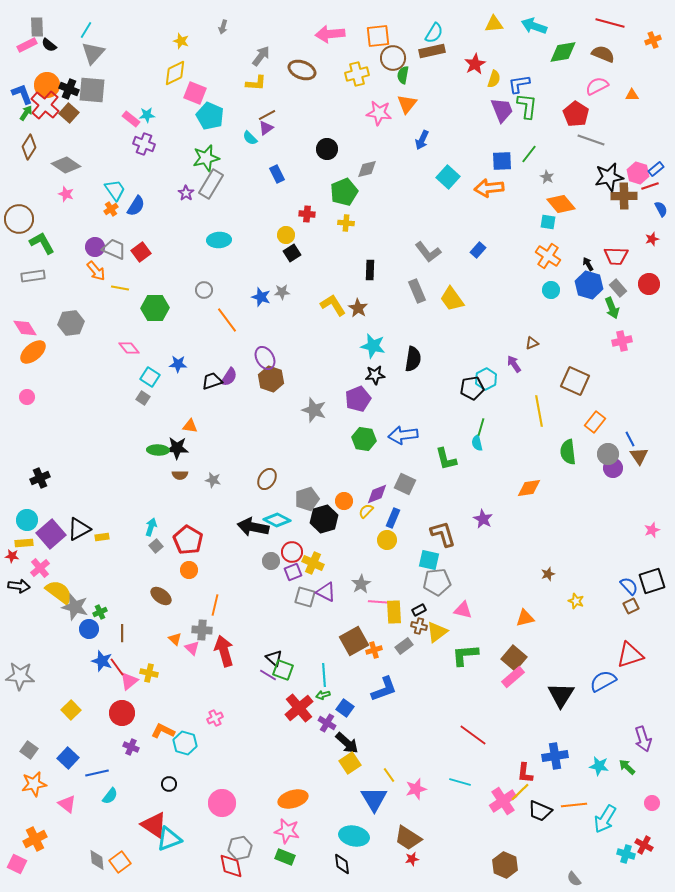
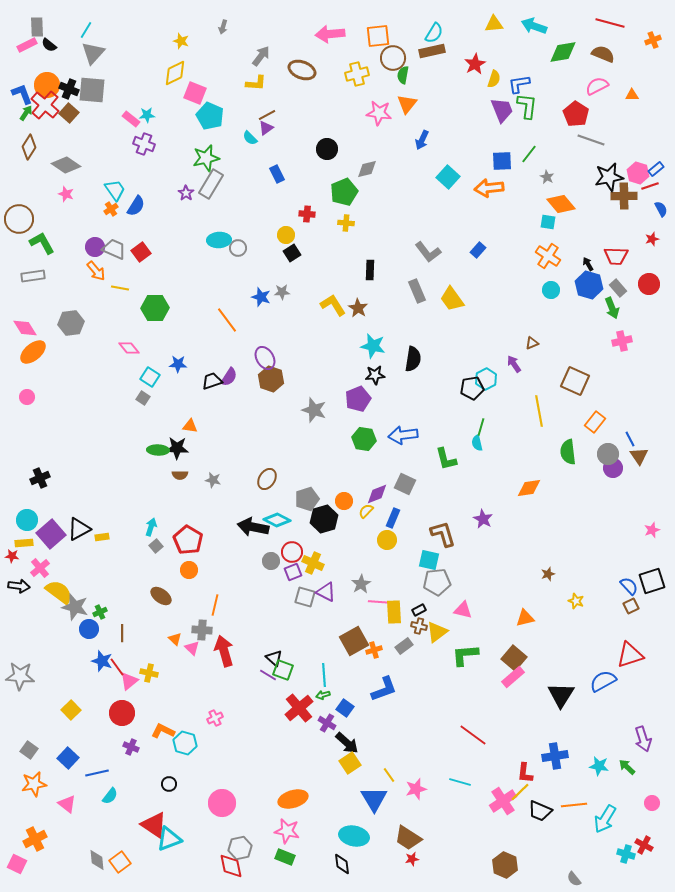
gray circle at (204, 290): moved 34 px right, 42 px up
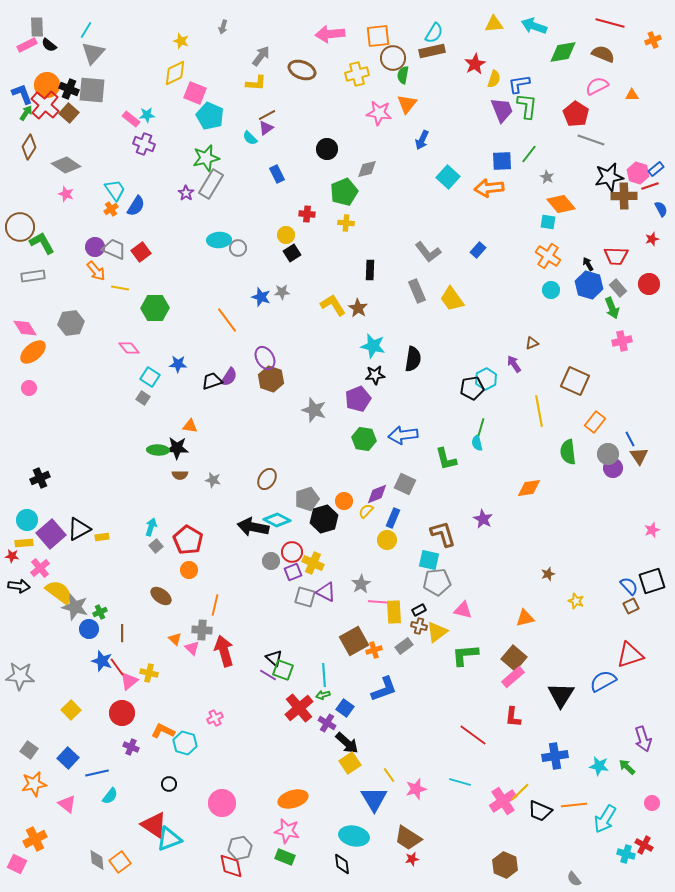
brown circle at (19, 219): moved 1 px right, 8 px down
pink circle at (27, 397): moved 2 px right, 9 px up
red L-shape at (525, 773): moved 12 px left, 56 px up
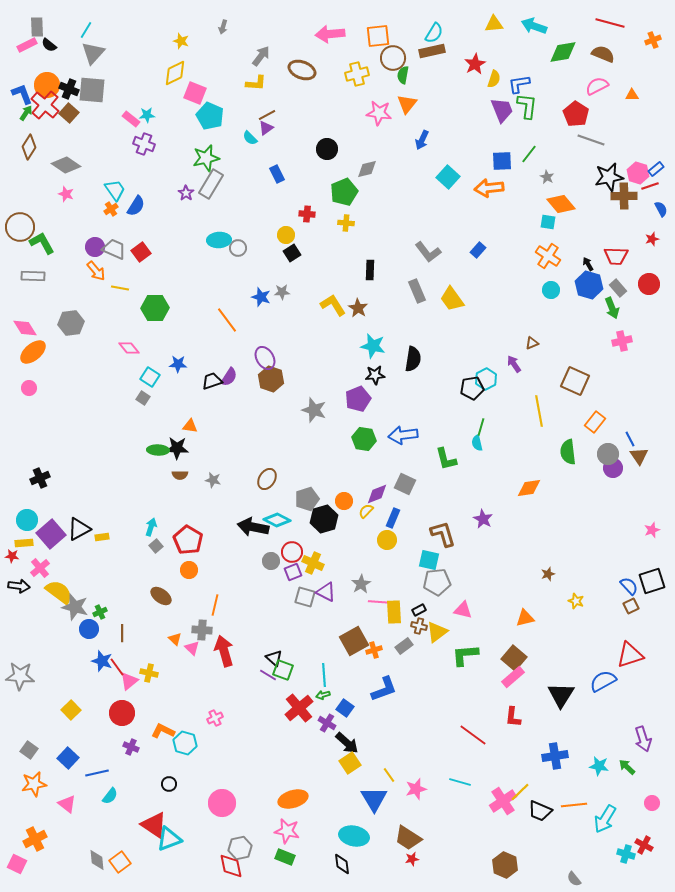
gray rectangle at (33, 276): rotated 10 degrees clockwise
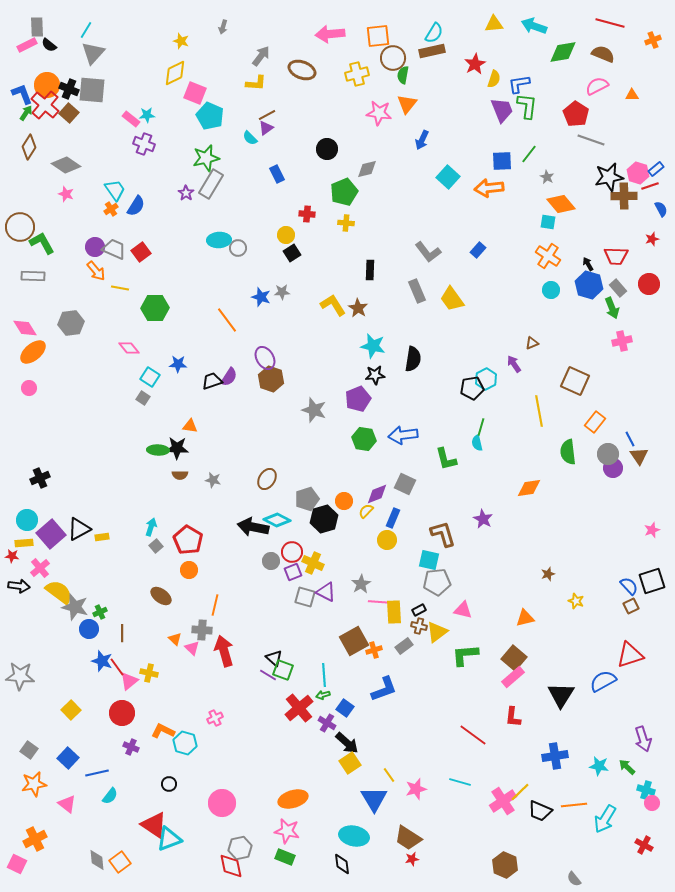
cyan cross at (626, 854): moved 20 px right, 64 px up
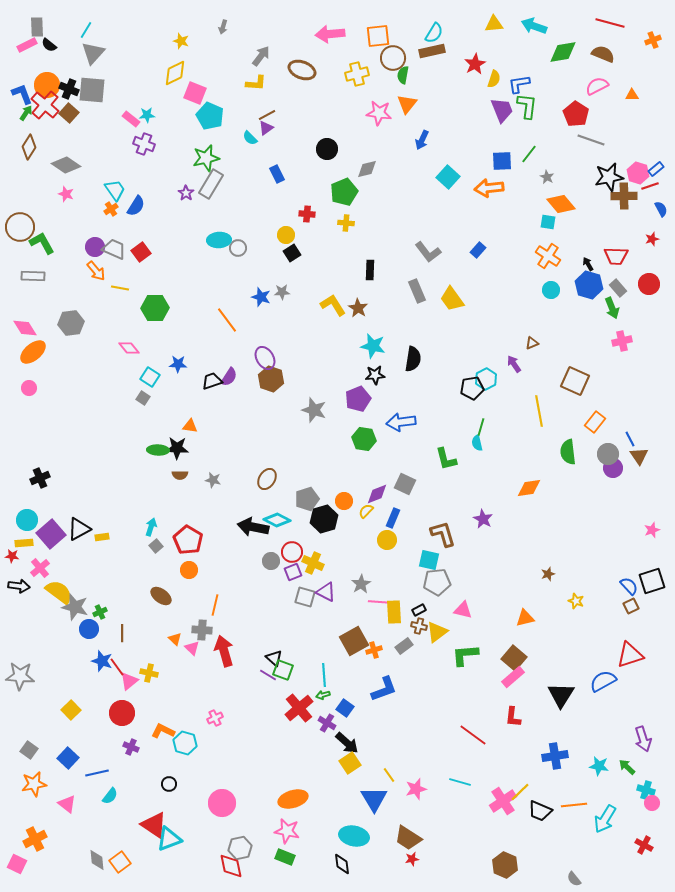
blue arrow at (403, 435): moved 2 px left, 13 px up
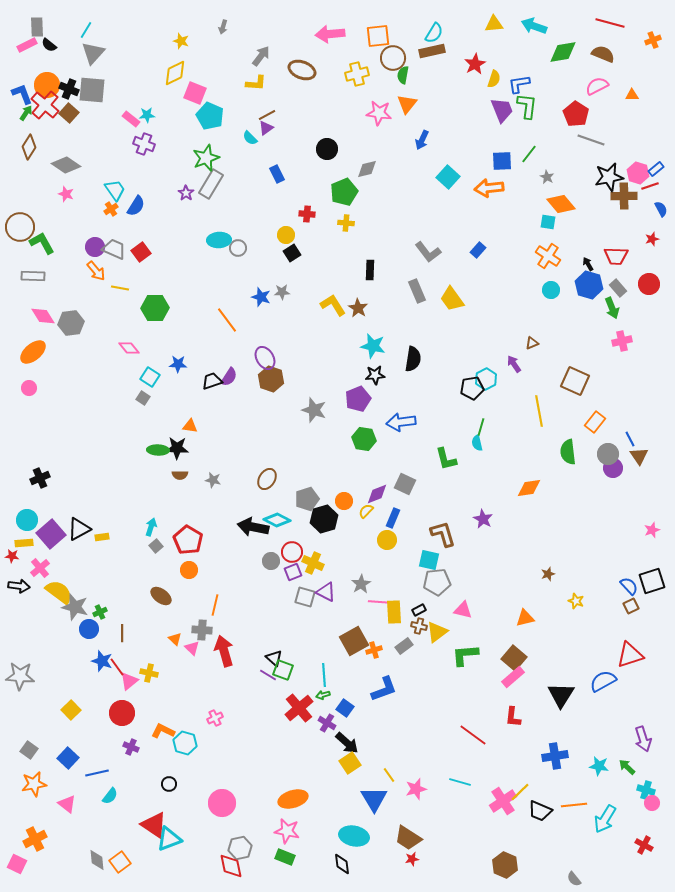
green star at (206, 158): rotated 8 degrees counterclockwise
pink diamond at (25, 328): moved 18 px right, 12 px up
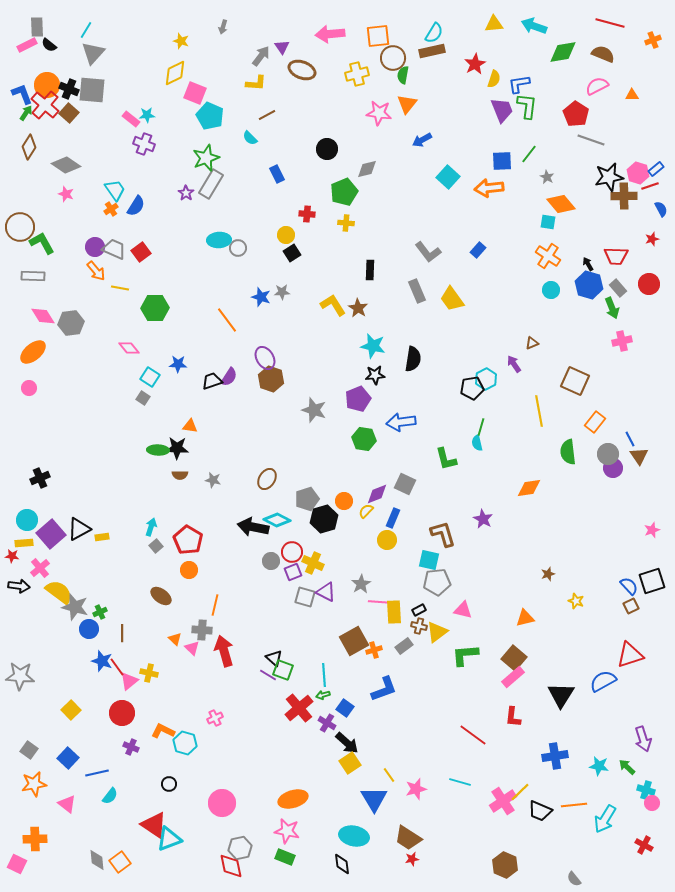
purple triangle at (266, 128): moved 16 px right, 81 px up; rotated 28 degrees counterclockwise
blue arrow at (422, 140): rotated 36 degrees clockwise
orange cross at (35, 839): rotated 25 degrees clockwise
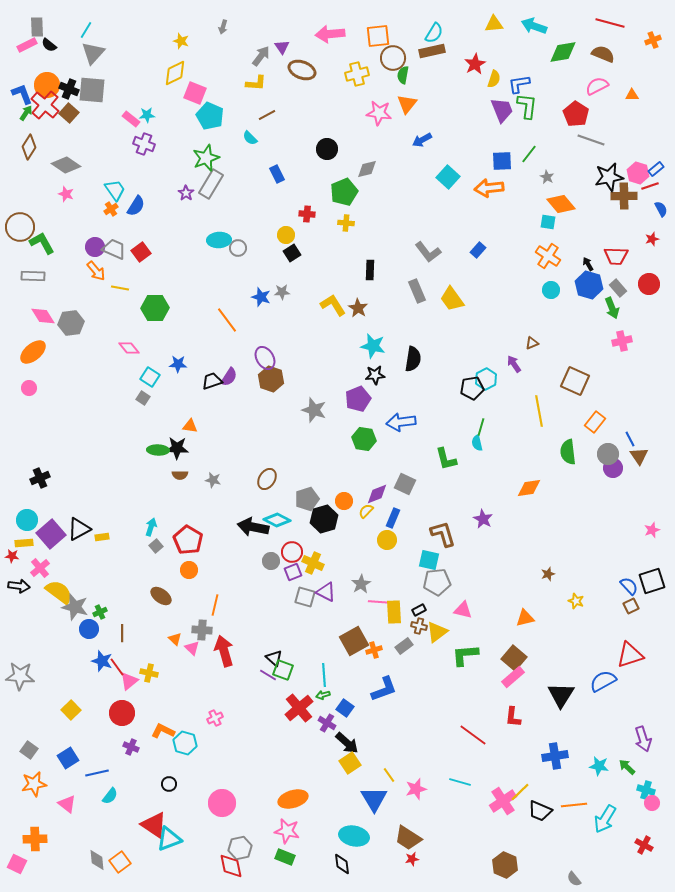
blue square at (68, 758): rotated 15 degrees clockwise
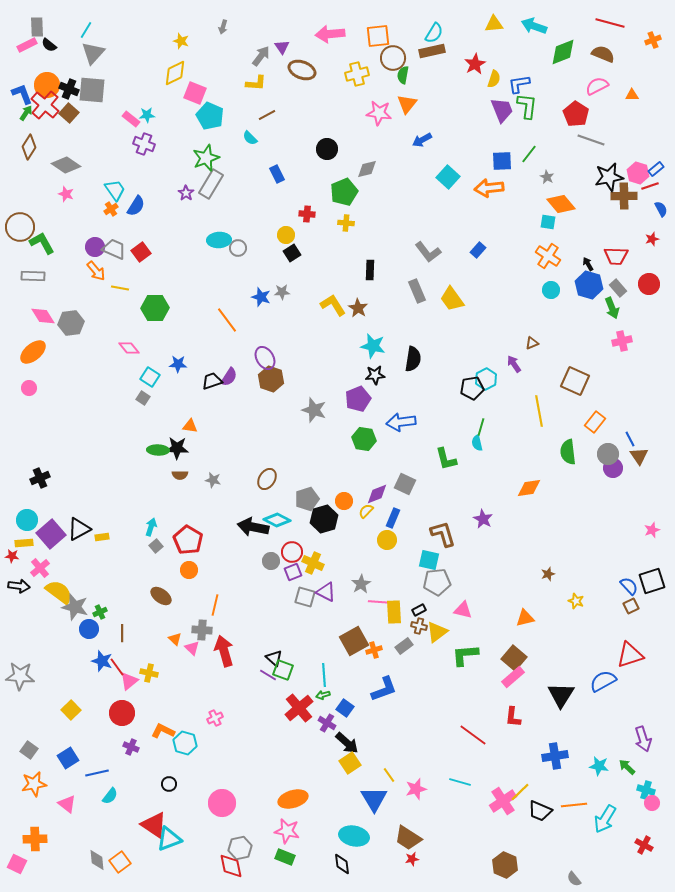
green diamond at (563, 52): rotated 12 degrees counterclockwise
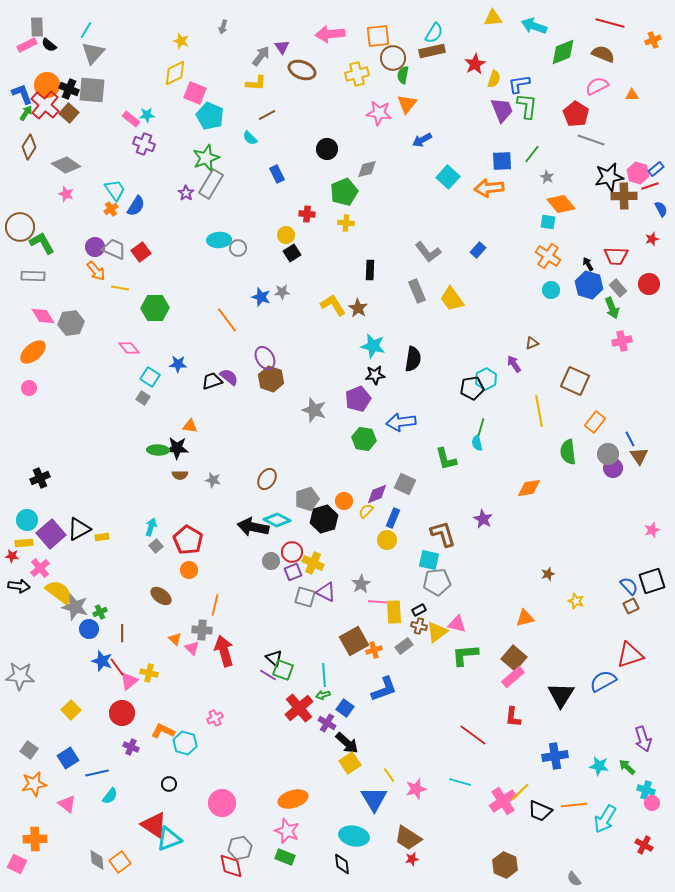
yellow triangle at (494, 24): moved 1 px left, 6 px up
green line at (529, 154): moved 3 px right
purple semicircle at (229, 377): rotated 84 degrees counterclockwise
pink triangle at (463, 610): moved 6 px left, 14 px down
pink star at (287, 831): rotated 10 degrees clockwise
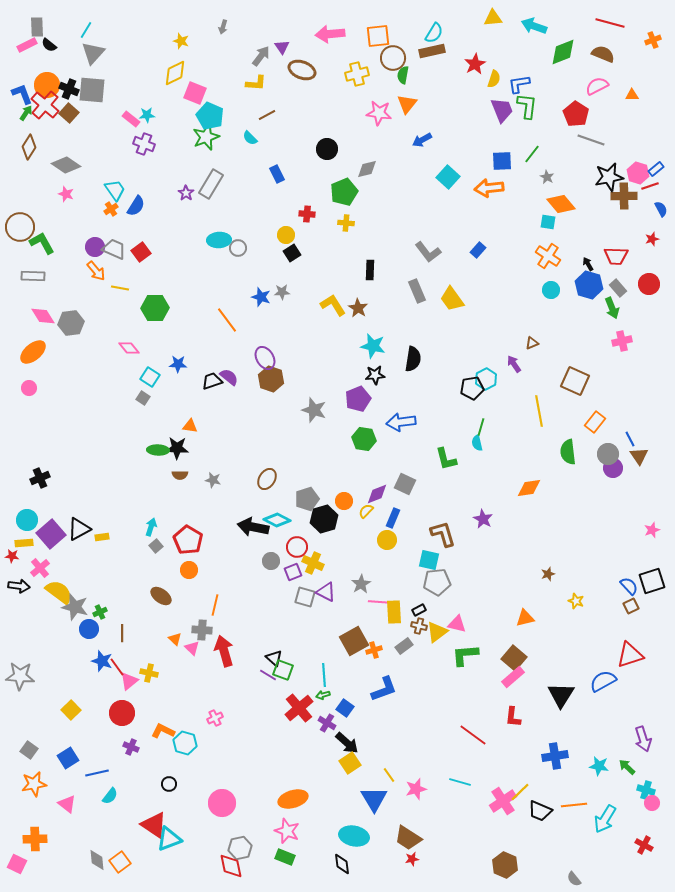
green star at (206, 158): moved 21 px up
red circle at (292, 552): moved 5 px right, 5 px up
